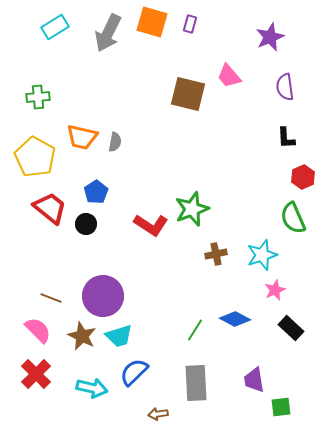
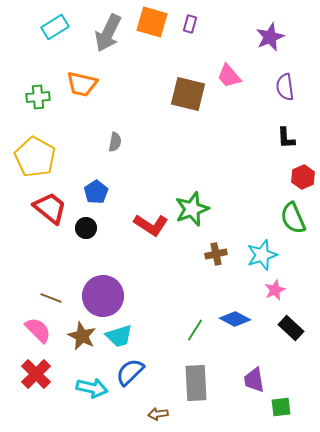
orange trapezoid: moved 53 px up
black circle: moved 4 px down
blue semicircle: moved 4 px left
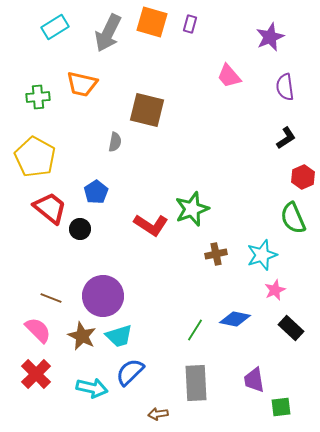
brown square: moved 41 px left, 16 px down
black L-shape: rotated 120 degrees counterclockwise
black circle: moved 6 px left, 1 px down
blue diamond: rotated 16 degrees counterclockwise
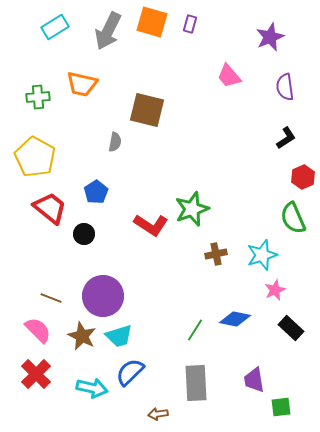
gray arrow: moved 2 px up
black circle: moved 4 px right, 5 px down
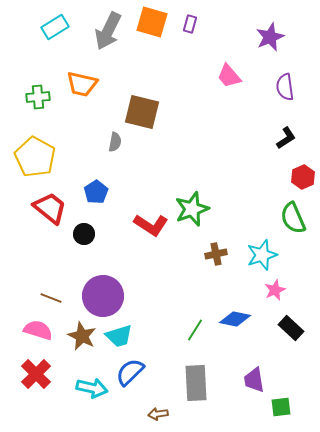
brown square: moved 5 px left, 2 px down
pink semicircle: rotated 28 degrees counterclockwise
